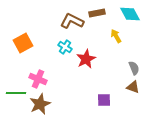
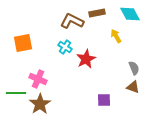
orange square: rotated 18 degrees clockwise
brown star: rotated 10 degrees counterclockwise
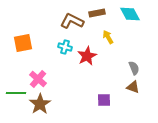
yellow arrow: moved 8 px left, 1 px down
cyan cross: rotated 16 degrees counterclockwise
red star: moved 1 px right, 3 px up
pink cross: rotated 18 degrees clockwise
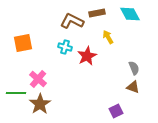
purple square: moved 12 px right, 11 px down; rotated 24 degrees counterclockwise
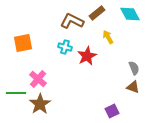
brown rectangle: rotated 28 degrees counterclockwise
purple square: moved 4 px left
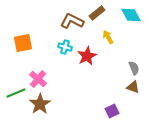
cyan diamond: moved 1 px right, 1 px down
green line: rotated 24 degrees counterclockwise
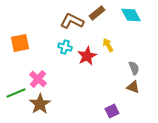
yellow arrow: moved 8 px down
orange square: moved 3 px left
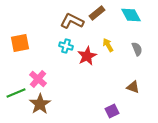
cyan cross: moved 1 px right, 1 px up
gray semicircle: moved 3 px right, 19 px up
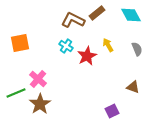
brown L-shape: moved 1 px right, 1 px up
cyan cross: rotated 16 degrees clockwise
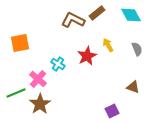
cyan cross: moved 8 px left, 18 px down
